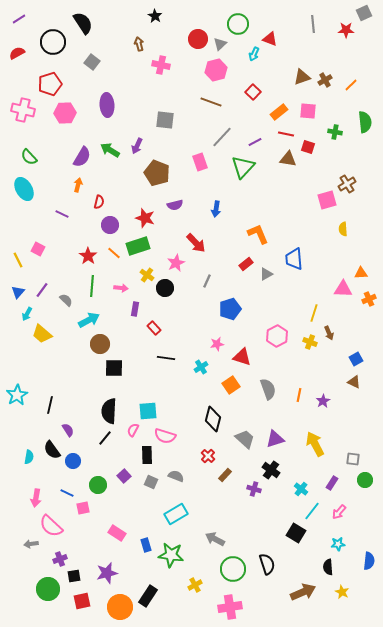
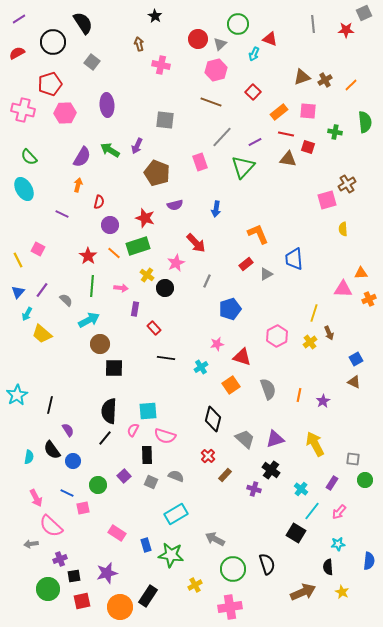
yellow cross at (310, 342): rotated 32 degrees clockwise
pink arrow at (36, 498): rotated 36 degrees counterclockwise
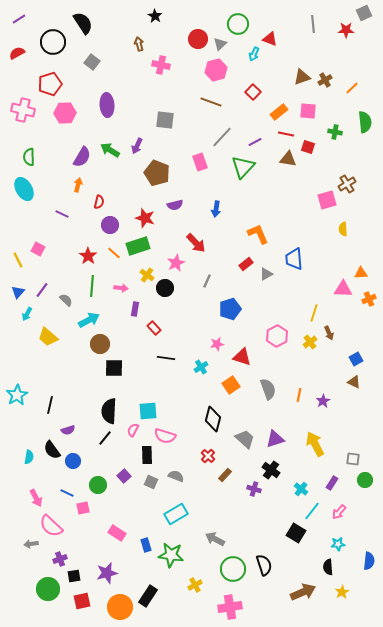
orange line at (351, 85): moved 1 px right, 3 px down
green semicircle at (29, 157): rotated 42 degrees clockwise
yellow trapezoid at (42, 334): moved 6 px right, 3 px down
purple semicircle at (68, 430): rotated 104 degrees clockwise
black semicircle at (267, 564): moved 3 px left, 1 px down
yellow star at (342, 592): rotated 16 degrees clockwise
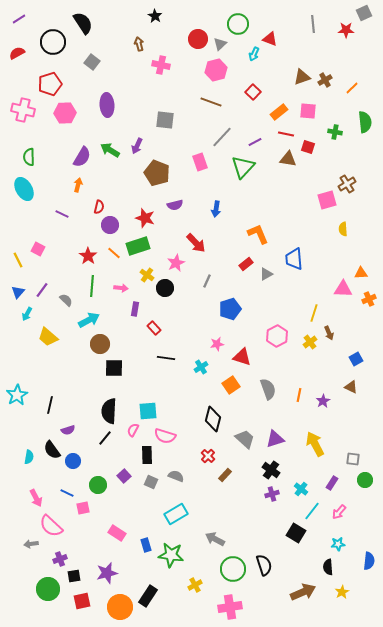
red semicircle at (99, 202): moved 5 px down
brown triangle at (354, 382): moved 3 px left, 5 px down
purple cross at (254, 489): moved 18 px right, 5 px down; rotated 32 degrees counterclockwise
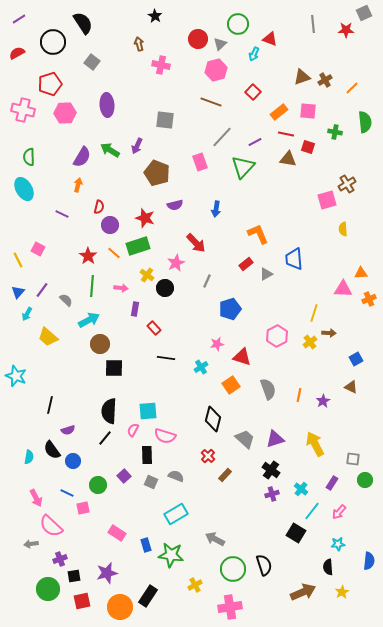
brown arrow at (329, 333): rotated 64 degrees counterclockwise
cyan star at (17, 395): moved 1 px left, 19 px up; rotated 20 degrees counterclockwise
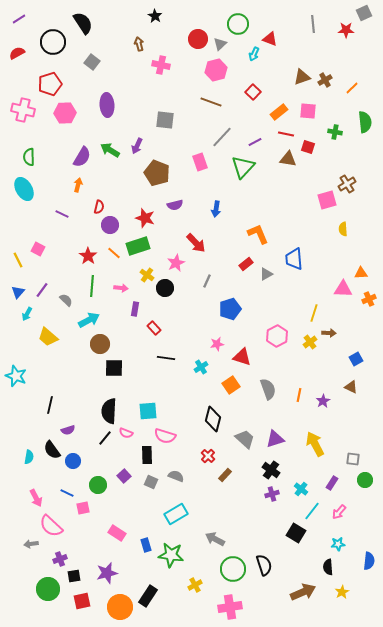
pink semicircle at (133, 430): moved 7 px left, 3 px down; rotated 96 degrees counterclockwise
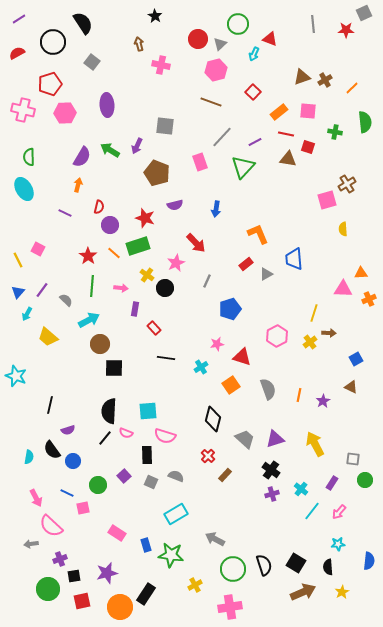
gray square at (165, 120): moved 6 px down
purple line at (62, 214): moved 3 px right, 1 px up
black square at (296, 533): moved 30 px down
black rectangle at (148, 596): moved 2 px left, 2 px up
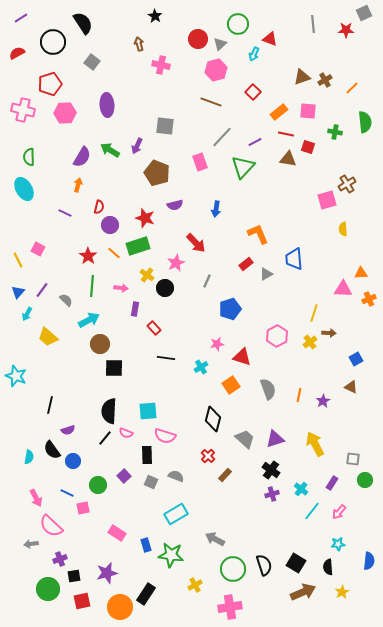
purple line at (19, 19): moved 2 px right, 1 px up
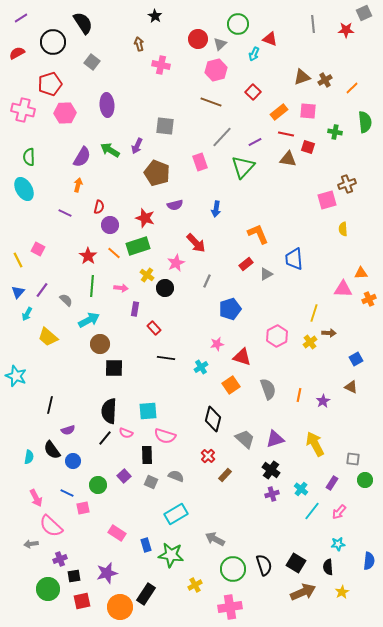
brown cross at (347, 184): rotated 12 degrees clockwise
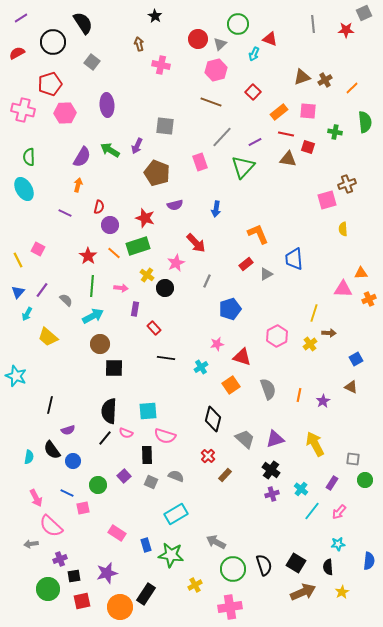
cyan arrow at (89, 320): moved 4 px right, 4 px up
yellow cross at (310, 342): moved 2 px down
gray arrow at (215, 539): moved 1 px right, 3 px down
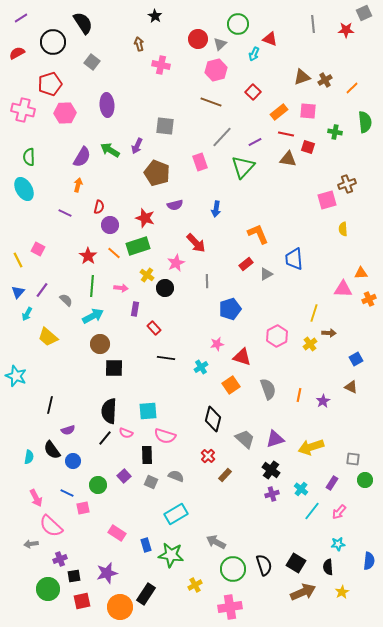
gray line at (207, 281): rotated 24 degrees counterclockwise
yellow arrow at (315, 444): moved 4 px left, 3 px down; rotated 80 degrees counterclockwise
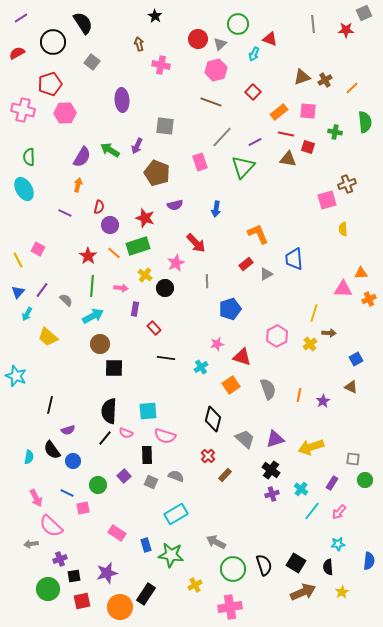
purple ellipse at (107, 105): moved 15 px right, 5 px up
yellow cross at (147, 275): moved 2 px left
